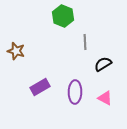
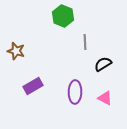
purple rectangle: moved 7 px left, 1 px up
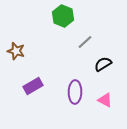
gray line: rotated 49 degrees clockwise
pink triangle: moved 2 px down
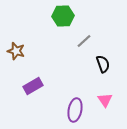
green hexagon: rotated 25 degrees counterclockwise
gray line: moved 1 px left, 1 px up
black semicircle: rotated 102 degrees clockwise
purple ellipse: moved 18 px down; rotated 10 degrees clockwise
pink triangle: rotated 28 degrees clockwise
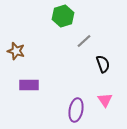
green hexagon: rotated 15 degrees counterclockwise
purple rectangle: moved 4 px left, 1 px up; rotated 30 degrees clockwise
purple ellipse: moved 1 px right
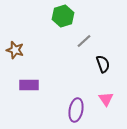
brown star: moved 1 px left, 1 px up
pink triangle: moved 1 px right, 1 px up
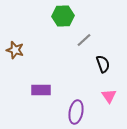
green hexagon: rotated 15 degrees clockwise
gray line: moved 1 px up
purple rectangle: moved 12 px right, 5 px down
pink triangle: moved 3 px right, 3 px up
purple ellipse: moved 2 px down
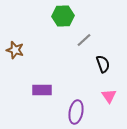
purple rectangle: moved 1 px right
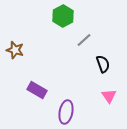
green hexagon: rotated 25 degrees counterclockwise
purple rectangle: moved 5 px left; rotated 30 degrees clockwise
purple ellipse: moved 10 px left
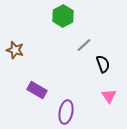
gray line: moved 5 px down
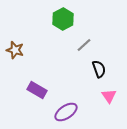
green hexagon: moved 3 px down
black semicircle: moved 4 px left, 5 px down
purple ellipse: rotated 45 degrees clockwise
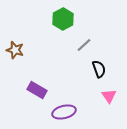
purple ellipse: moved 2 px left; rotated 20 degrees clockwise
